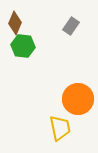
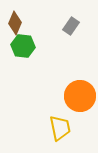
orange circle: moved 2 px right, 3 px up
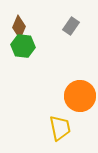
brown diamond: moved 4 px right, 4 px down
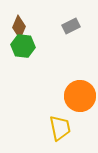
gray rectangle: rotated 30 degrees clockwise
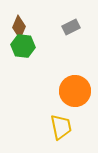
gray rectangle: moved 1 px down
orange circle: moved 5 px left, 5 px up
yellow trapezoid: moved 1 px right, 1 px up
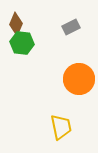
brown diamond: moved 3 px left, 3 px up
green hexagon: moved 1 px left, 3 px up
orange circle: moved 4 px right, 12 px up
